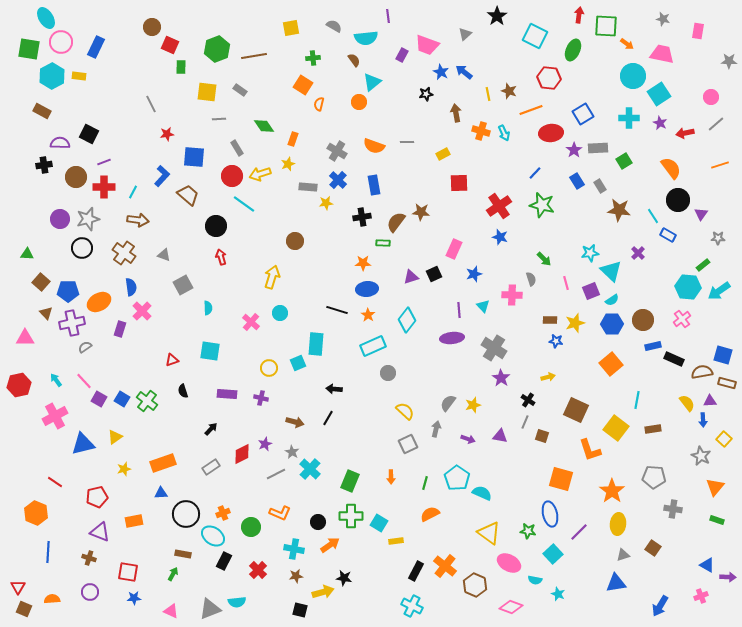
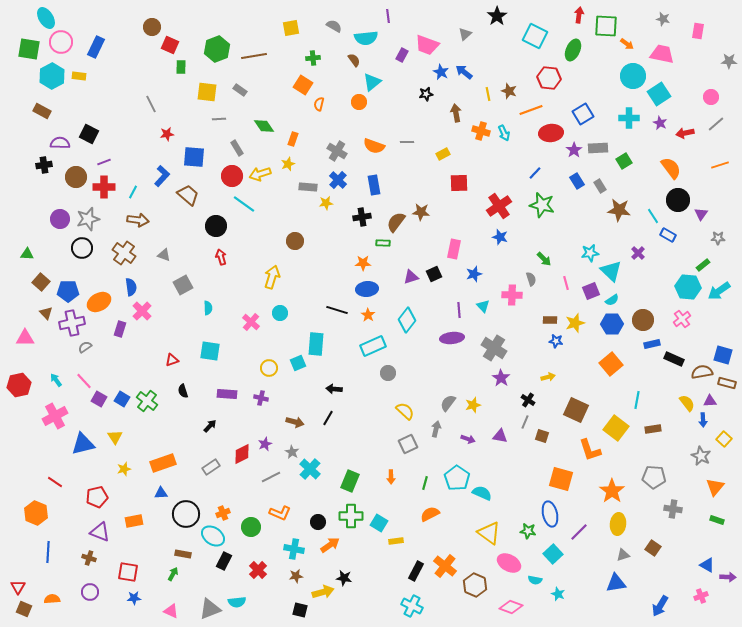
pink rectangle at (454, 249): rotated 12 degrees counterclockwise
blue rectangle at (653, 346): moved 1 px left, 2 px up
black arrow at (211, 429): moved 1 px left, 3 px up
yellow triangle at (115, 437): rotated 28 degrees counterclockwise
gray line at (276, 474): moved 5 px left, 3 px down
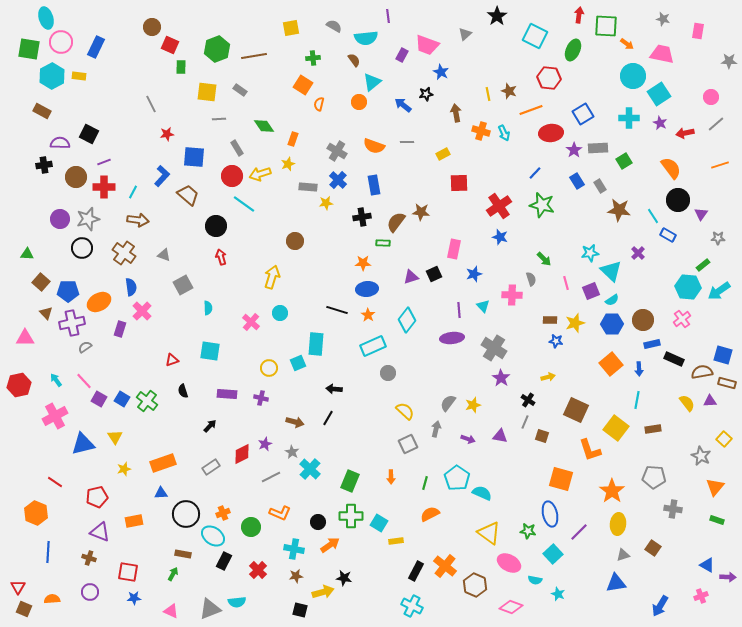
cyan ellipse at (46, 18): rotated 15 degrees clockwise
blue arrow at (464, 72): moved 61 px left, 33 px down
blue arrow at (703, 420): moved 64 px left, 51 px up
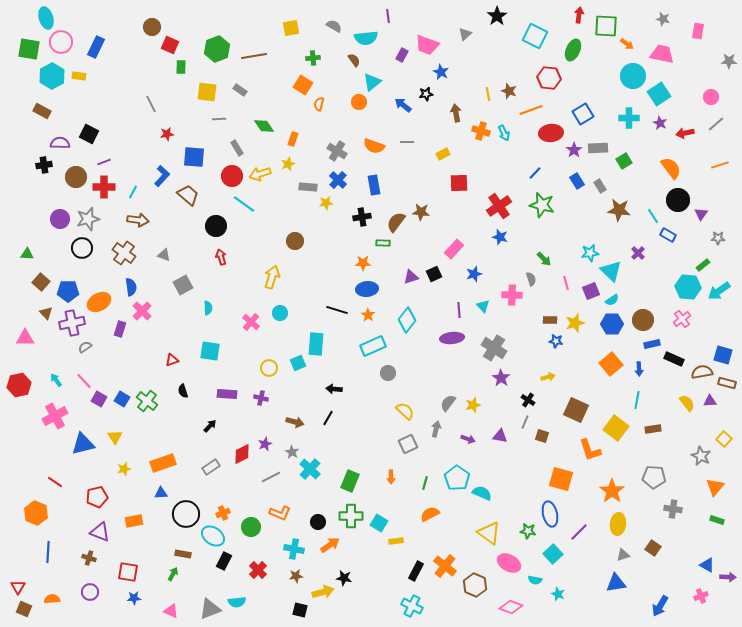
pink rectangle at (454, 249): rotated 30 degrees clockwise
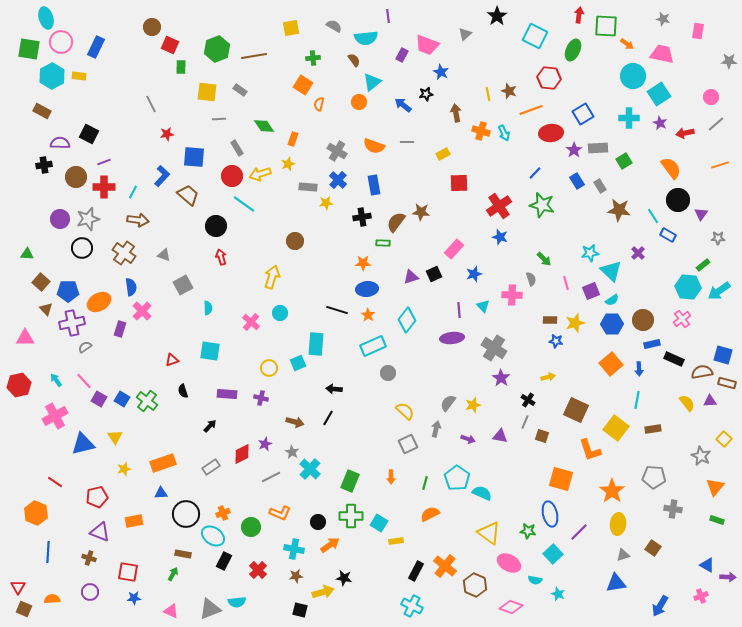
brown triangle at (46, 313): moved 4 px up
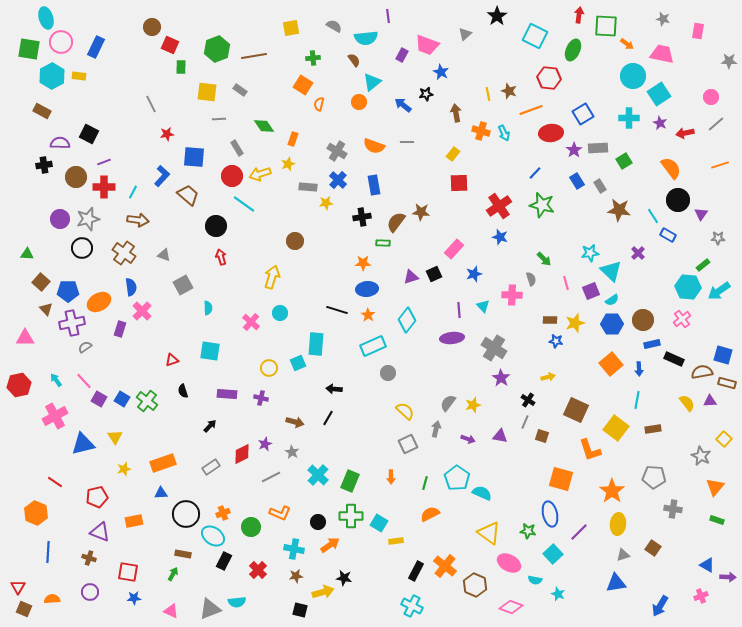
yellow rectangle at (443, 154): moved 10 px right; rotated 24 degrees counterclockwise
cyan cross at (310, 469): moved 8 px right, 6 px down
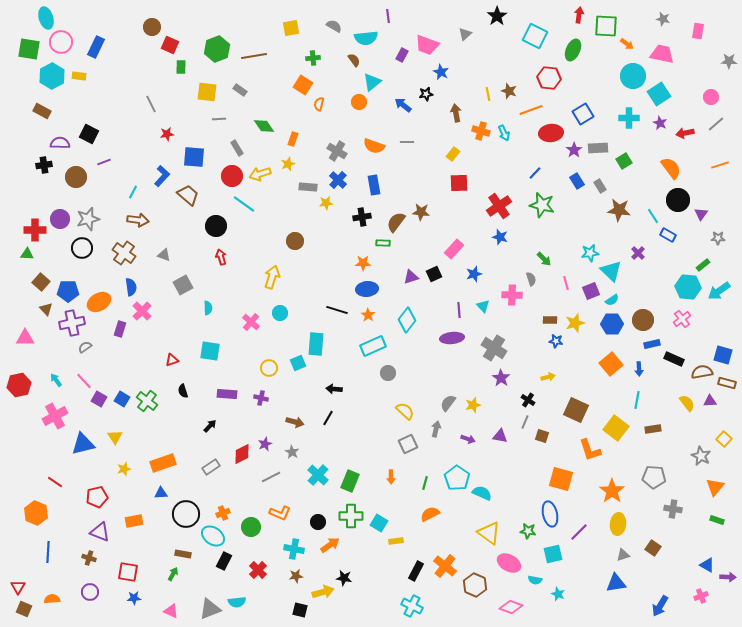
red cross at (104, 187): moved 69 px left, 43 px down
cyan square at (553, 554): rotated 30 degrees clockwise
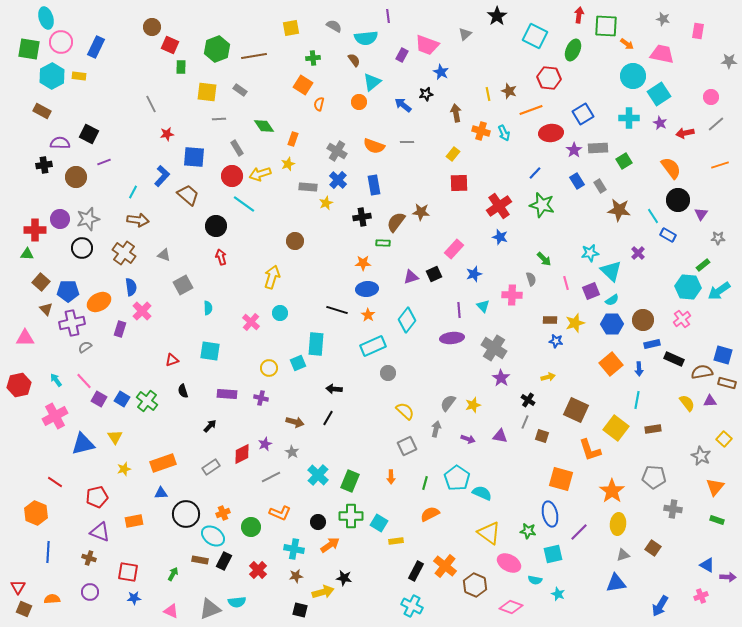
yellow star at (326, 203): rotated 16 degrees counterclockwise
gray square at (408, 444): moved 1 px left, 2 px down
brown rectangle at (183, 554): moved 17 px right, 6 px down
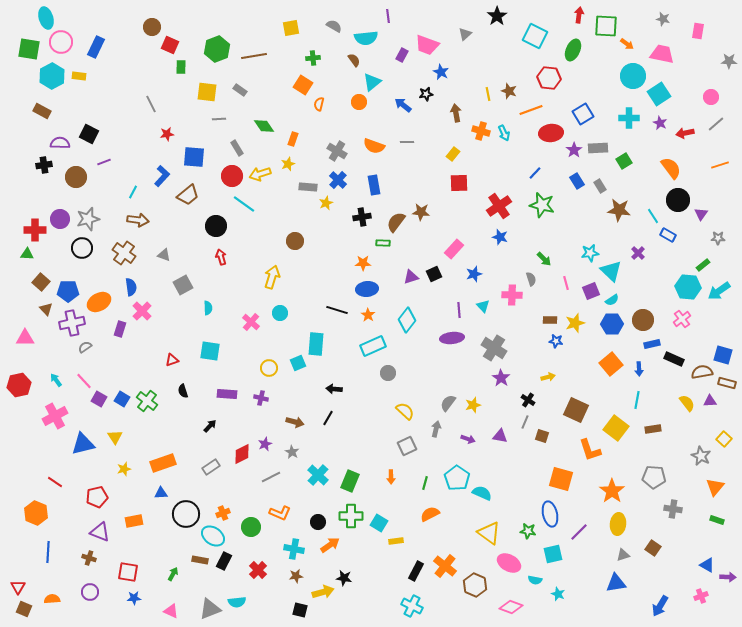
brown trapezoid at (188, 195): rotated 100 degrees clockwise
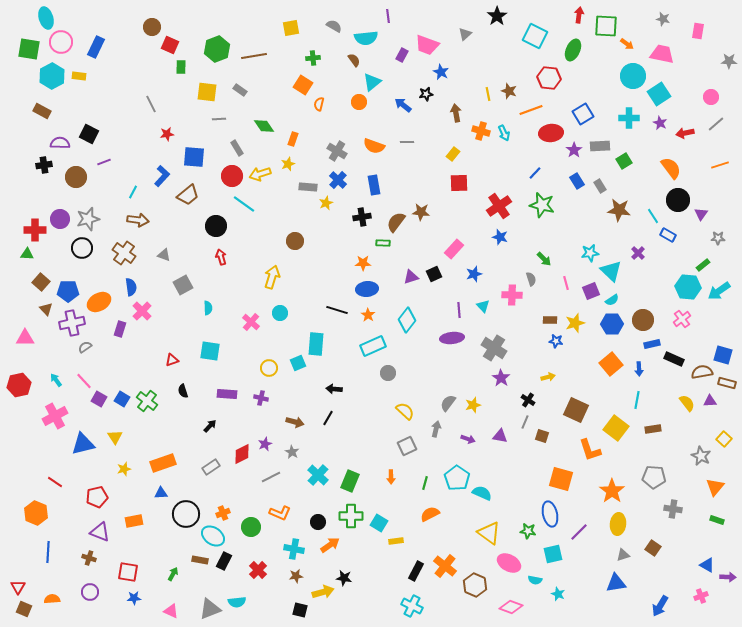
gray rectangle at (598, 148): moved 2 px right, 2 px up
